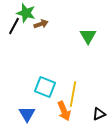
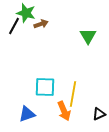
cyan square: rotated 20 degrees counterclockwise
blue triangle: rotated 42 degrees clockwise
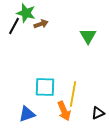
black triangle: moved 1 px left, 1 px up
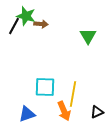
green star: moved 3 px down
brown arrow: rotated 24 degrees clockwise
black triangle: moved 1 px left, 1 px up
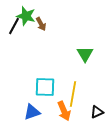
brown arrow: rotated 56 degrees clockwise
green triangle: moved 3 px left, 18 px down
blue triangle: moved 5 px right, 2 px up
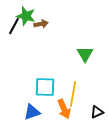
brown arrow: rotated 72 degrees counterclockwise
orange arrow: moved 2 px up
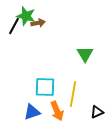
brown arrow: moved 3 px left, 1 px up
orange arrow: moved 7 px left, 2 px down
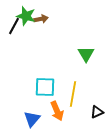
brown arrow: moved 3 px right, 4 px up
green triangle: moved 1 px right
blue triangle: moved 7 px down; rotated 30 degrees counterclockwise
